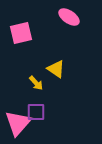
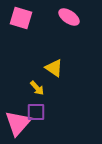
pink square: moved 15 px up; rotated 30 degrees clockwise
yellow triangle: moved 2 px left, 1 px up
yellow arrow: moved 1 px right, 5 px down
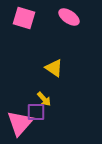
pink square: moved 3 px right
yellow arrow: moved 7 px right, 11 px down
pink triangle: moved 2 px right
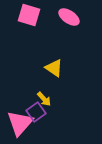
pink square: moved 5 px right, 3 px up
purple square: rotated 36 degrees counterclockwise
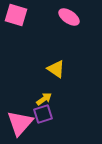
pink square: moved 13 px left
yellow triangle: moved 2 px right, 1 px down
yellow arrow: rotated 84 degrees counterclockwise
purple square: moved 7 px right, 2 px down; rotated 18 degrees clockwise
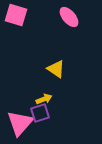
pink ellipse: rotated 15 degrees clockwise
yellow arrow: rotated 14 degrees clockwise
purple square: moved 3 px left, 1 px up
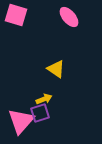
pink triangle: moved 1 px right, 2 px up
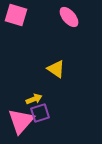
yellow arrow: moved 10 px left
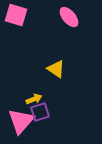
purple square: moved 1 px up
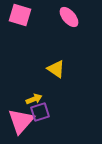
pink square: moved 4 px right
